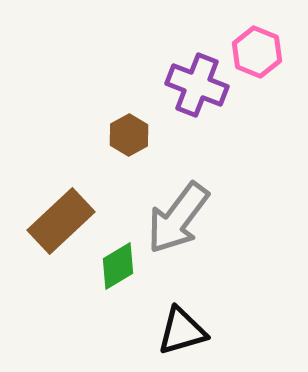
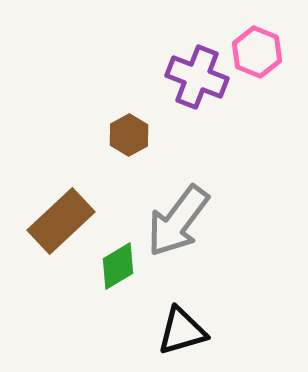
purple cross: moved 8 px up
gray arrow: moved 3 px down
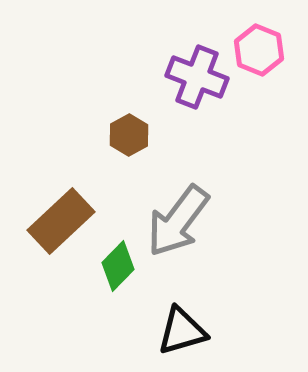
pink hexagon: moved 2 px right, 2 px up
green diamond: rotated 15 degrees counterclockwise
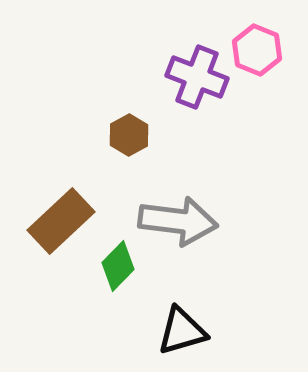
pink hexagon: moved 2 px left
gray arrow: rotated 120 degrees counterclockwise
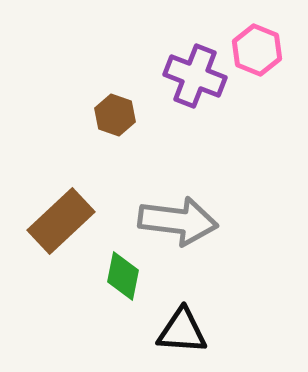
purple cross: moved 2 px left, 1 px up
brown hexagon: moved 14 px left, 20 px up; rotated 12 degrees counterclockwise
green diamond: moved 5 px right, 10 px down; rotated 33 degrees counterclockwise
black triangle: rotated 20 degrees clockwise
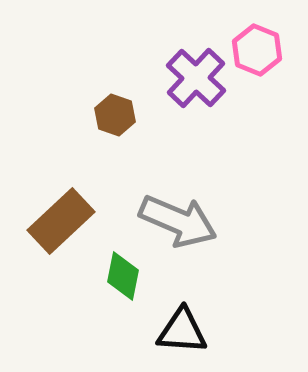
purple cross: moved 1 px right, 2 px down; rotated 22 degrees clockwise
gray arrow: rotated 16 degrees clockwise
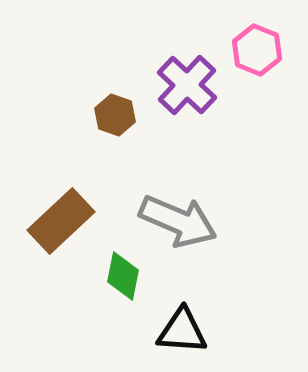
purple cross: moved 9 px left, 7 px down
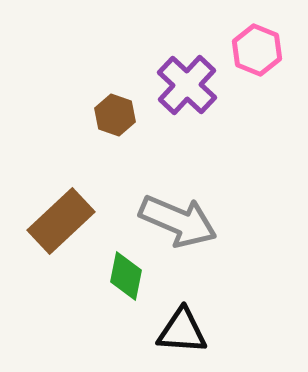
green diamond: moved 3 px right
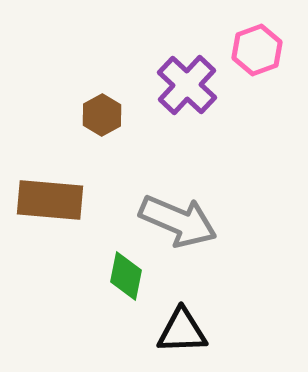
pink hexagon: rotated 18 degrees clockwise
brown hexagon: moved 13 px left; rotated 12 degrees clockwise
brown rectangle: moved 11 px left, 21 px up; rotated 48 degrees clockwise
black triangle: rotated 6 degrees counterclockwise
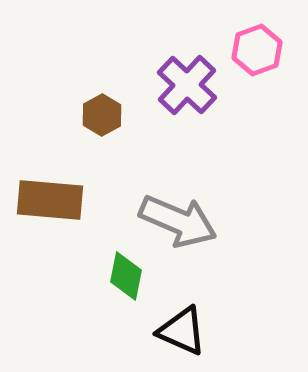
black triangle: rotated 26 degrees clockwise
